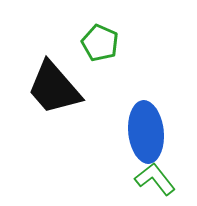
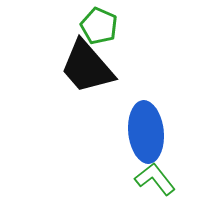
green pentagon: moved 1 px left, 17 px up
black trapezoid: moved 33 px right, 21 px up
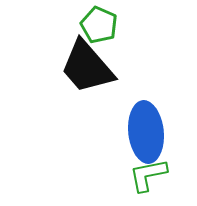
green pentagon: moved 1 px up
green L-shape: moved 7 px left, 4 px up; rotated 63 degrees counterclockwise
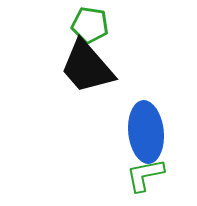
green pentagon: moved 9 px left; rotated 15 degrees counterclockwise
green L-shape: moved 3 px left
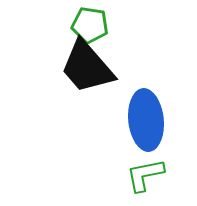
blue ellipse: moved 12 px up
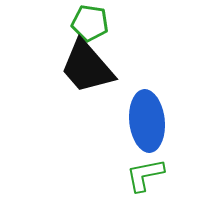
green pentagon: moved 2 px up
blue ellipse: moved 1 px right, 1 px down
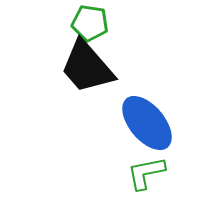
blue ellipse: moved 2 px down; rotated 34 degrees counterclockwise
green L-shape: moved 1 px right, 2 px up
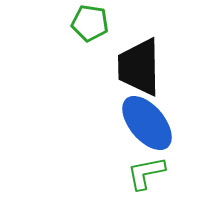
black trapezoid: moved 52 px right; rotated 40 degrees clockwise
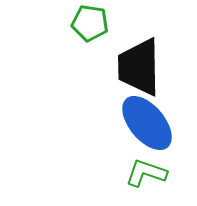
green L-shape: rotated 30 degrees clockwise
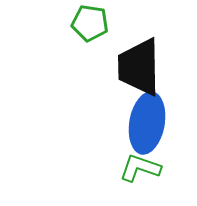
blue ellipse: rotated 50 degrees clockwise
green L-shape: moved 6 px left, 5 px up
